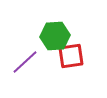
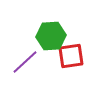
green hexagon: moved 4 px left
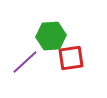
red square: moved 2 px down
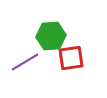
purple line: rotated 12 degrees clockwise
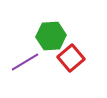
red square: rotated 32 degrees counterclockwise
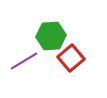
purple line: moved 1 px left, 1 px up
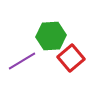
purple line: moved 2 px left
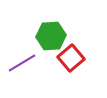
purple line: moved 2 px down
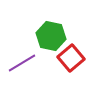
green hexagon: rotated 16 degrees clockwise
